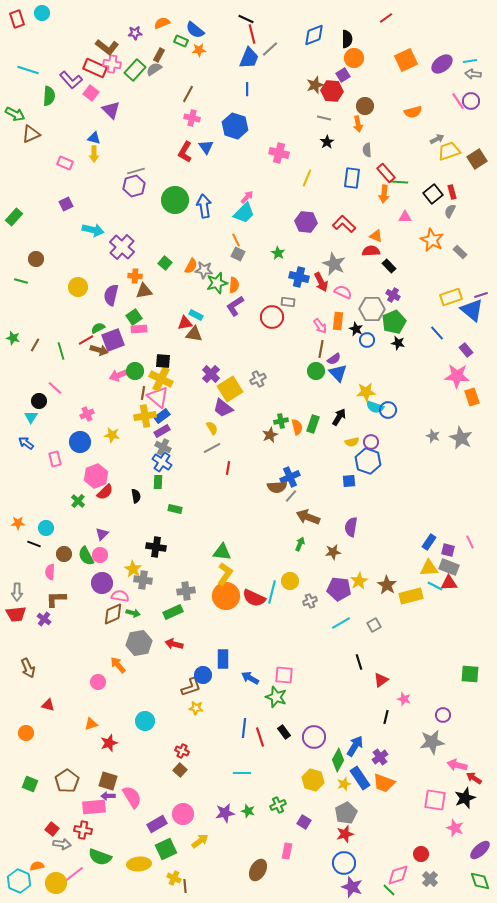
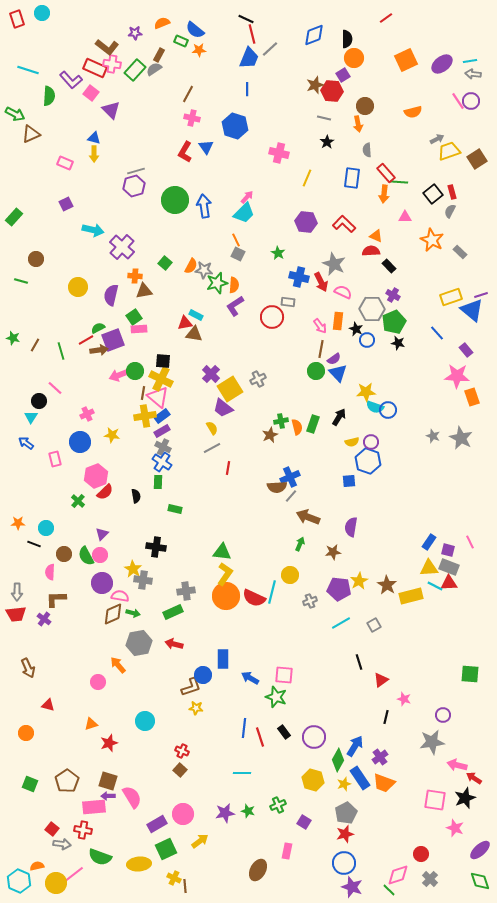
brown arrow at (99, 350): rotated 24 degrees counterclockwise
yellow circle at (290, 581): moved 6 px up
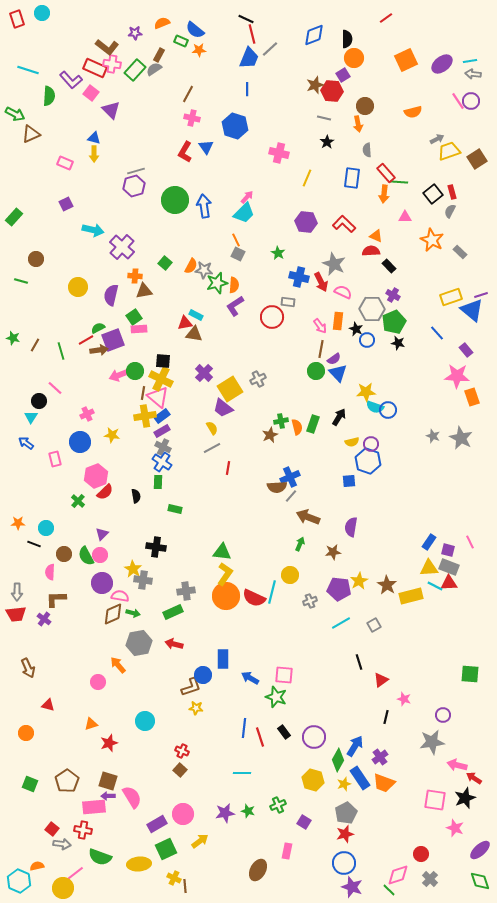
purple cross at (211, 374): moved 7 px left, 1 px up
purple circle at (371, 442): moved 2 px down
yellow circle at (56, 883): moved 7 px right, 5 px down
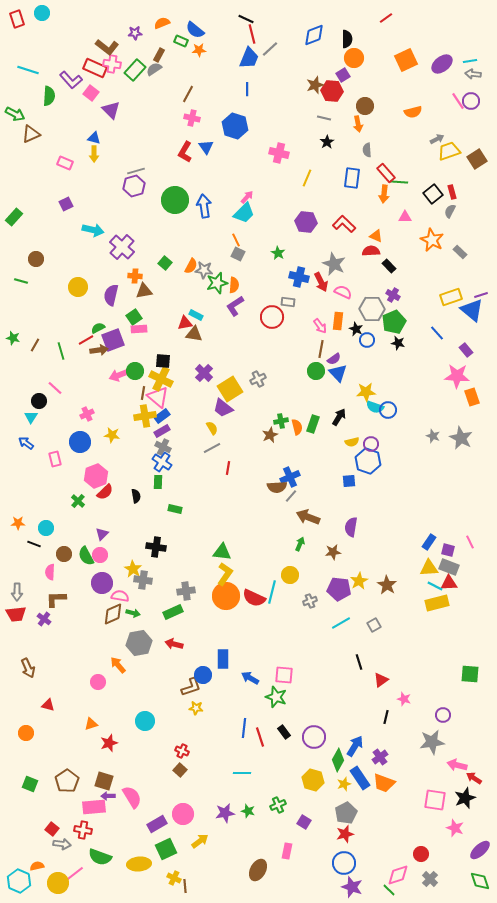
yellow rectangle at (411, 596): moved 26 px right, 7 px down
brown square at (108, 781): moved 4 px left
yellow circle at (63, 888): moved 5 px left, 5 px up
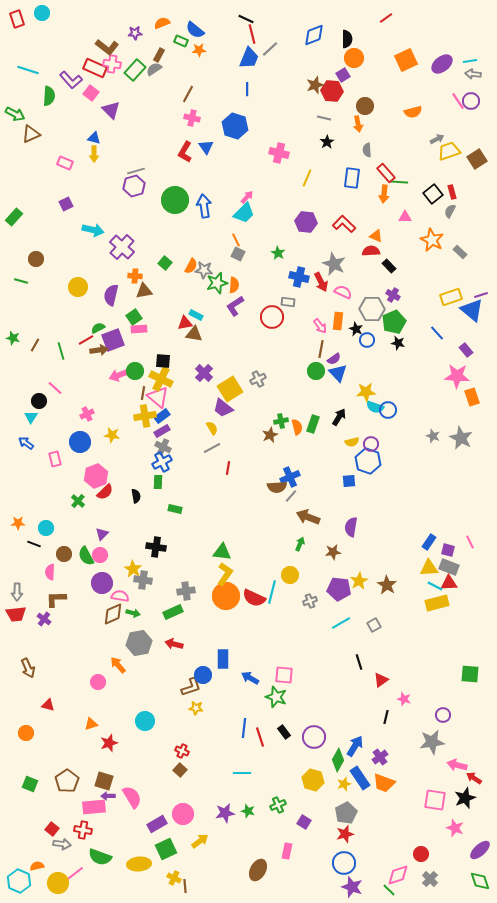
blue cross at (162, 462): rotated 30 degrees clockwise
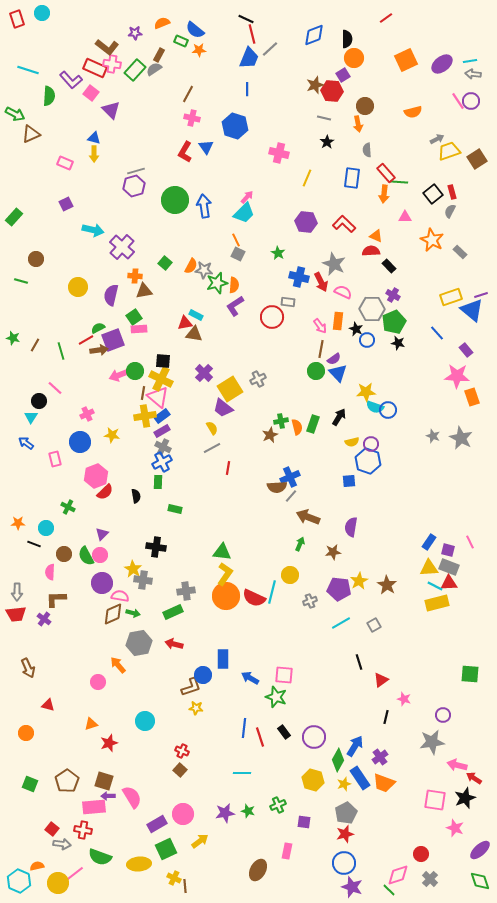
green cross at (78, 501): moved 10 px left, 6 px down; rotated 16 degrees counterclockwise
purple square at (304, 822): rotated 24 degrees counterclockwise
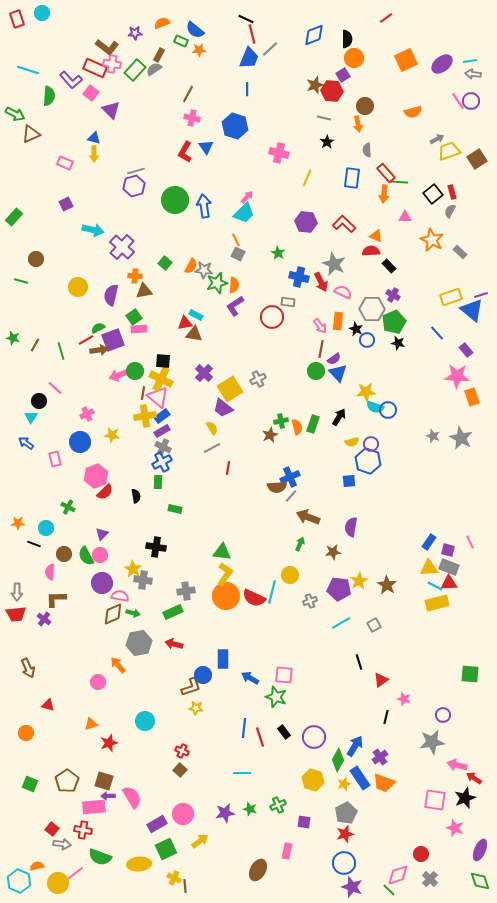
green star at (248, 811): moved 2 px right, 2 px up
purple ellipse at (480, 850): rotated 25 degrees counterclockwise
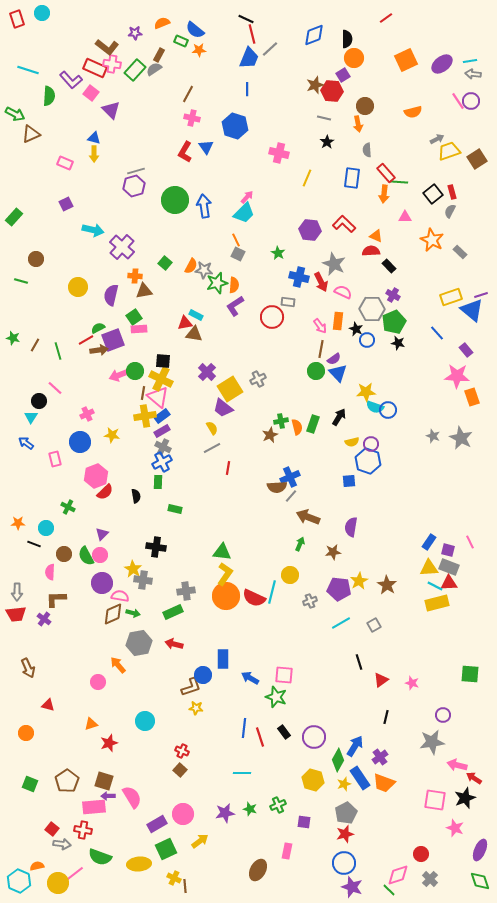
purple hexagon at (306, 222): moved 4 px right, 8 px down
green line at (61, 351): moved 3 px left
purple cross at (204, 373): moved 3 px right, 1 px up
pink star at (404, 699): moved 8 px right, 16 px up
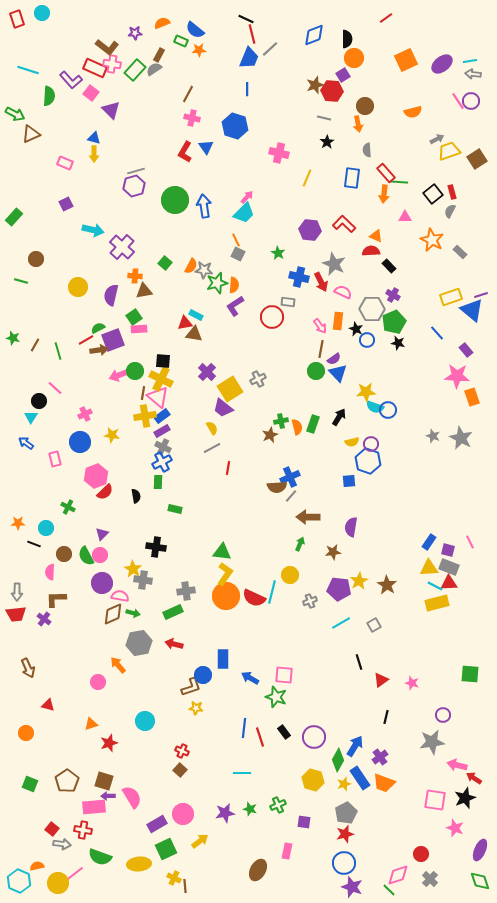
pink cross at (87, 414): moved 2 px left
brown arrow at (308, 517): rotated 20 degrees counterclockwise
